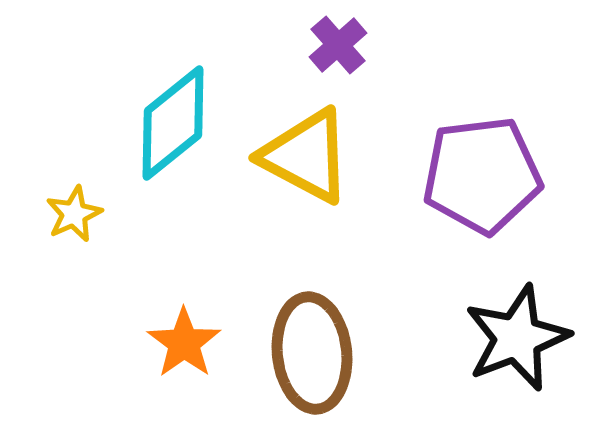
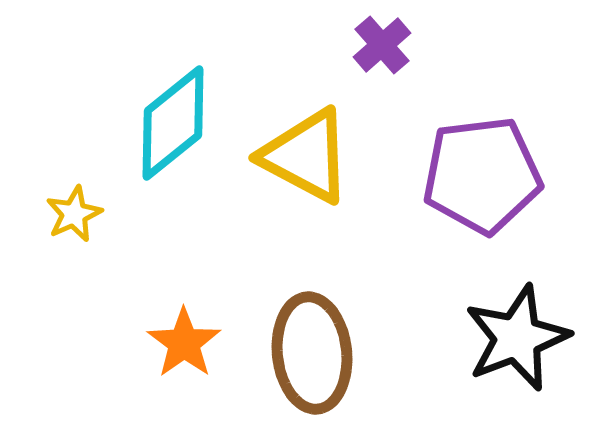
purple cross: moved 44 px right
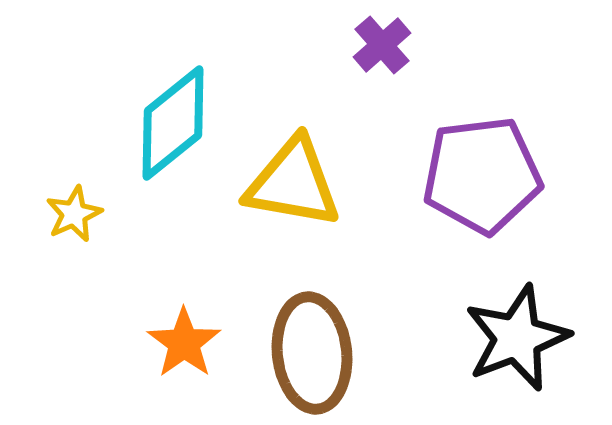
yellow triangle: moved 13 px left, 27 px down; rotated 18 degrees counterclockwise
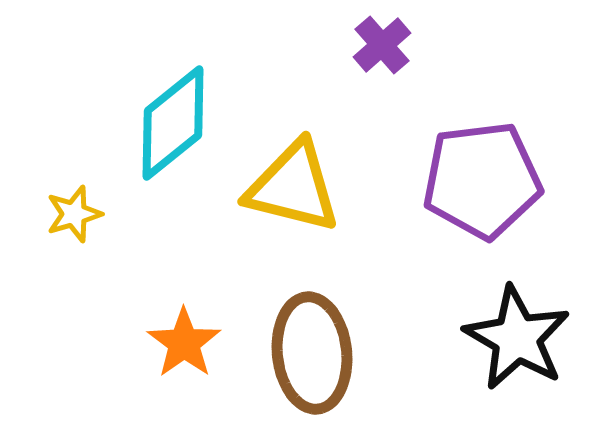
purple pentagon: moved 5 px down
yellow triangle: moved 4 px down; rotated 4 degrees clockwise
yellow star: rotated 8 degrees clockwise
black star: rotated 21 degrees counterclockwise
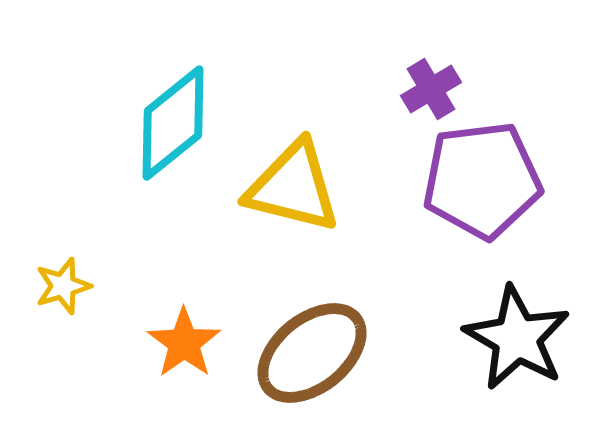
purple cross: moved 49 px right, 44 px down; rotated 10 degrees clockwise
yellow star: moved 11 px left, 72 px down
brown ellipse: rotated 57 degrees clockwise
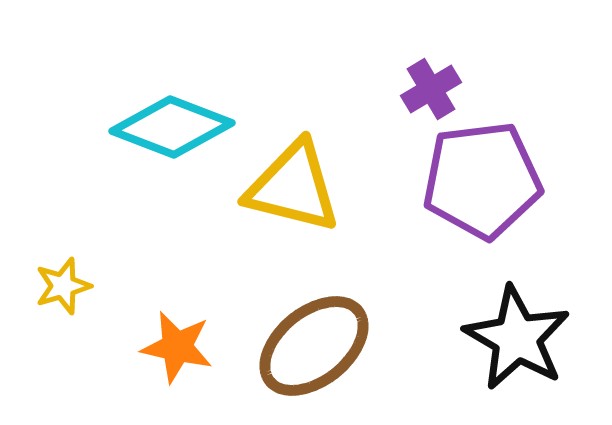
cyan diamond: moved 1 px left, 4 px down; rotated 60 degrees clockwise
orange star: moved 7 px left, 4 px down; rotated 24 degrees counterclockwise
brown ellipse: moved 2 px right, 7 px up
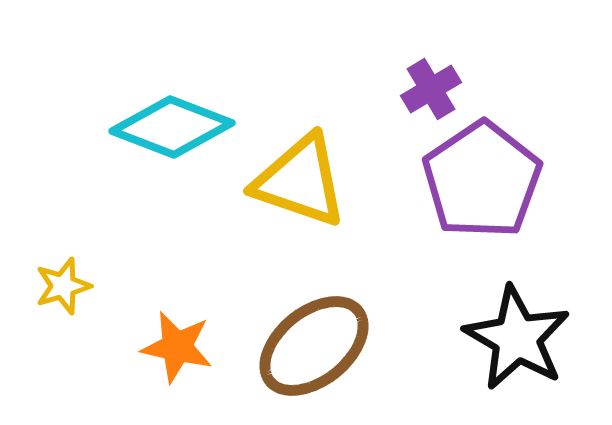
purple pentagon: rotated 27 degrees counterclockwise
yellow triangle: moved 7 px right, 6 px up; rotated 5 degrees clockwise
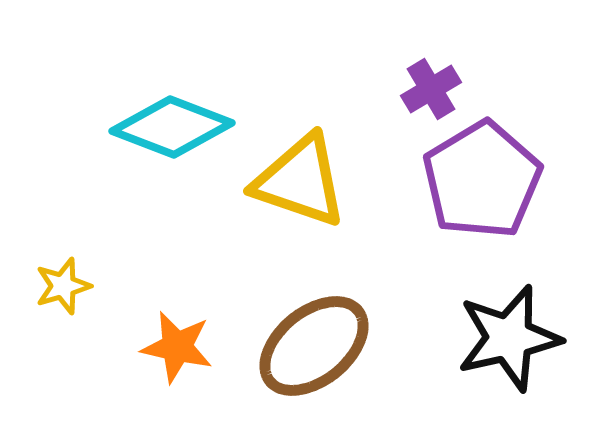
purple pentagon: rotated 3 degrees clockwise
black star: moved 8 px left; rotated 29 degrees clockwise
